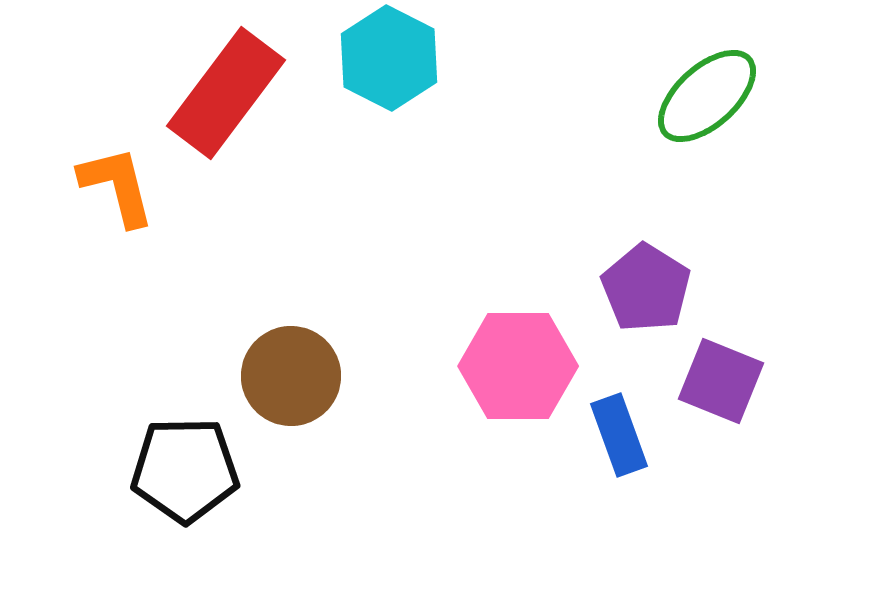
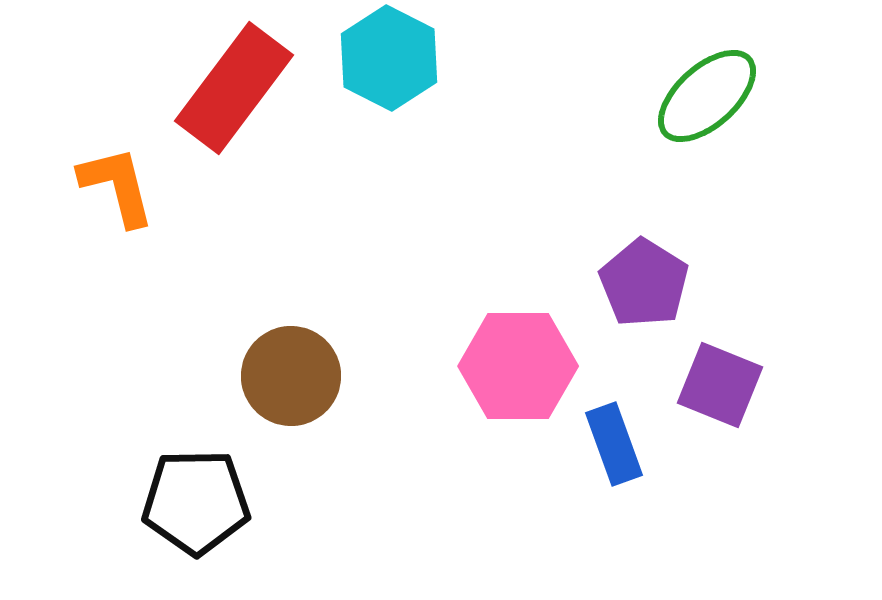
red rectangle: moved 8 px right, 5 px up
purple pentagon: moved 2 px left, 5 px up
purple square: moved 1 px left, 4 px down
blue rectangle: moved 5 px left, 9 px down
black pentagon: moved 11 px right, 32 px down
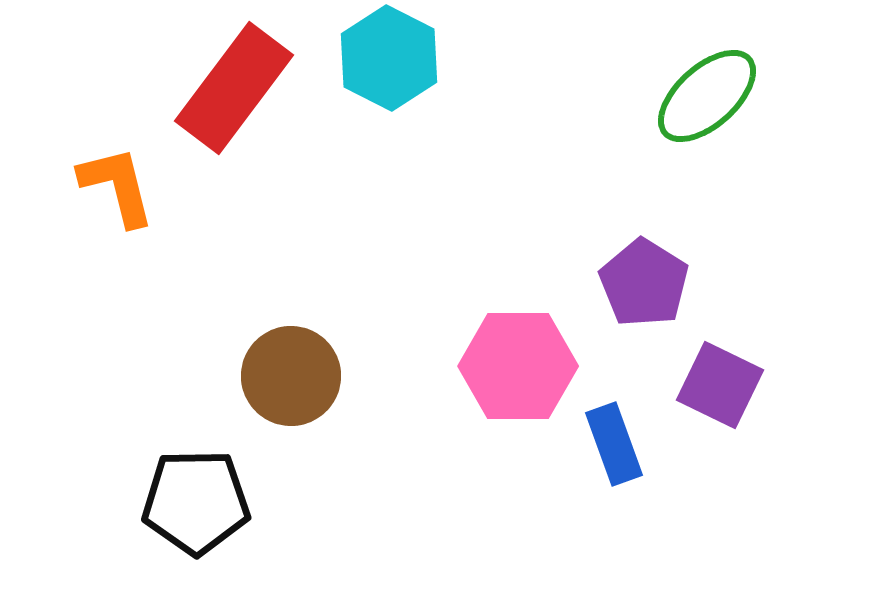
purple square: rotated 4 degrees clockwise
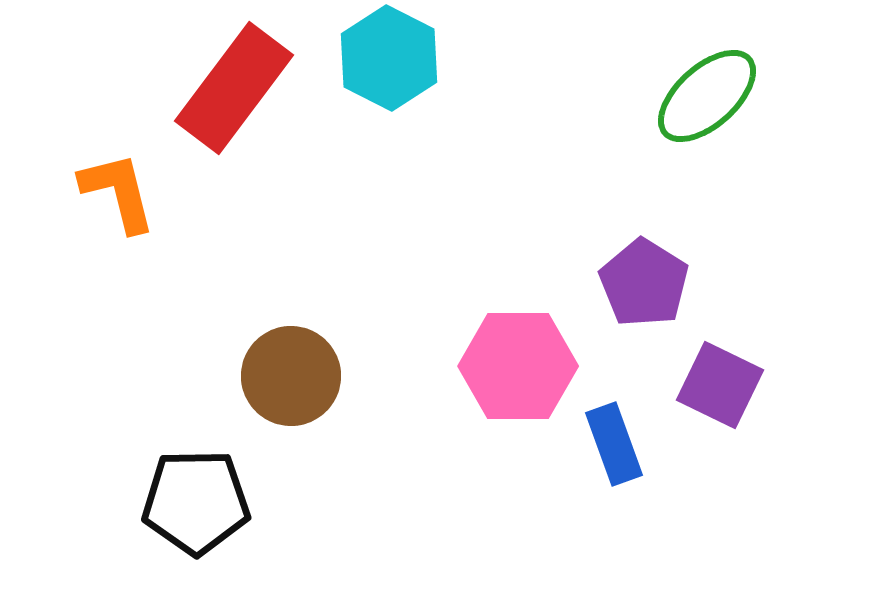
orange L-shape: moved 1 px right, 6 px down
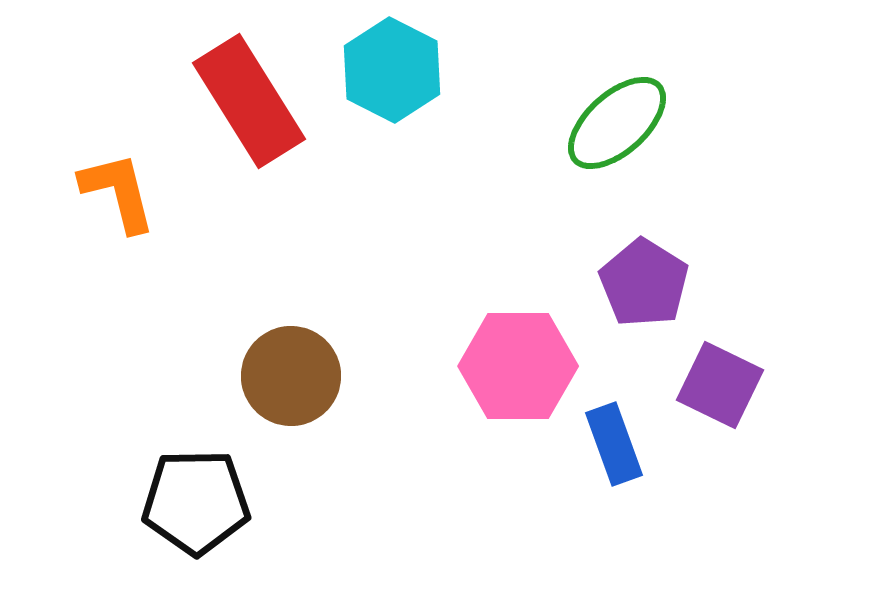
cyan hexagon: moved 3 px right, 12 px down
red rectangle: moved 15 px right, 13 px down; rotated 69 degrees counterclockwise
green ellipse: moved 90 px left, 27 px down
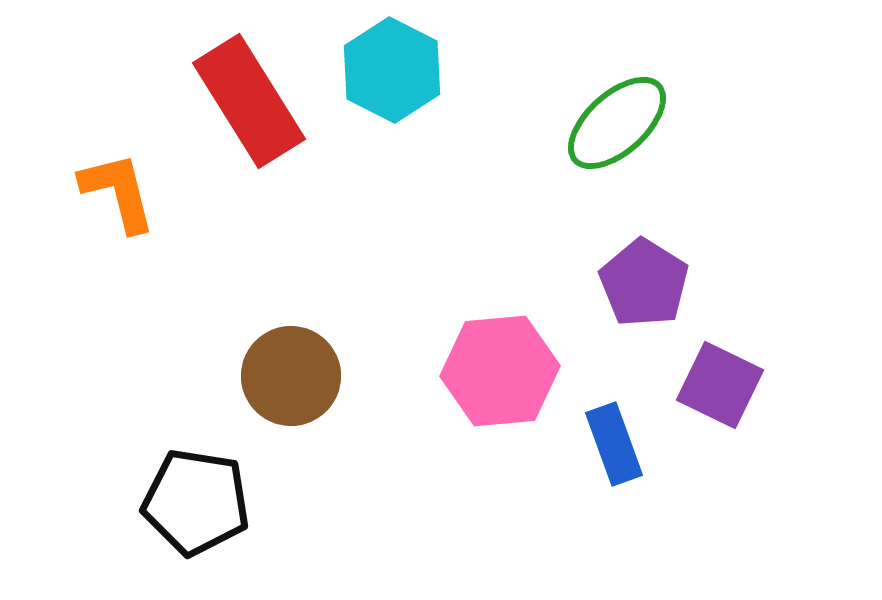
pink hexagon: moved 18 px left, 5 px down; rotated 5 degrees counterclockwise
black pentagon: rotated 10 degrees clockwise
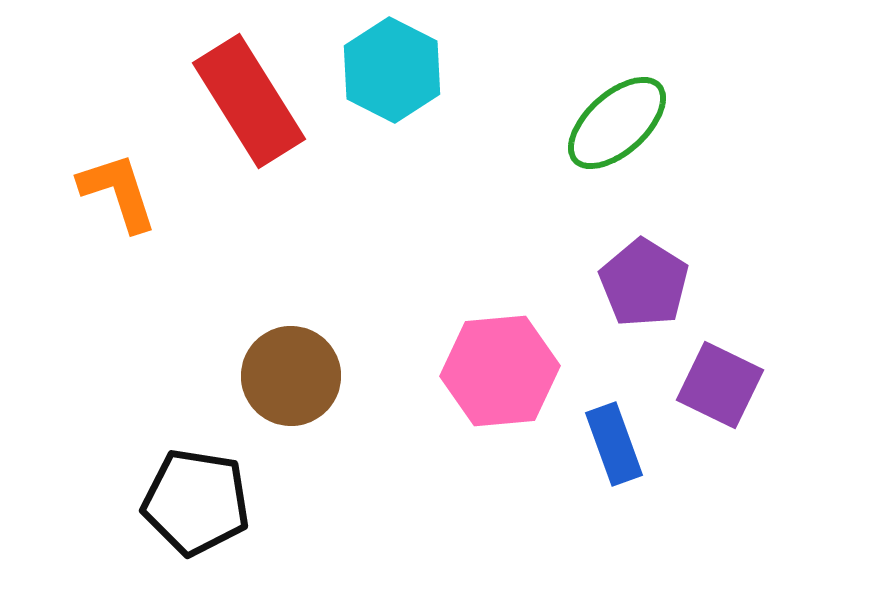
orange L-shape: rotated 4 degrees counterclockwise
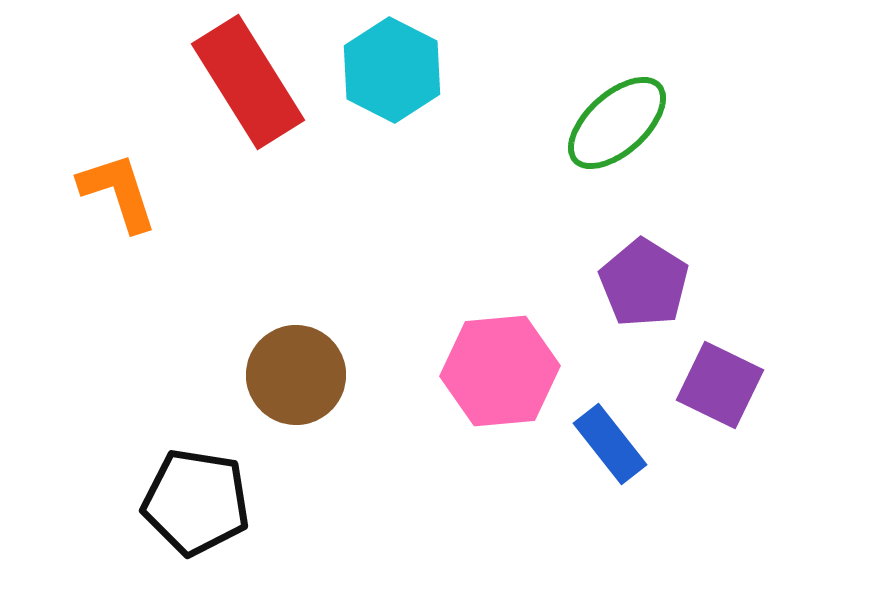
red rectangle: moved 1 px left, 19 px up
brown circle: moved 5 px right, 1 px up
blue rectangle: moved 4 px left; rotated 18 degrees counterclockwise
